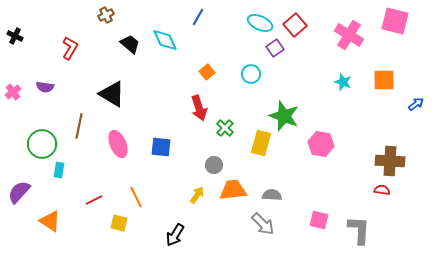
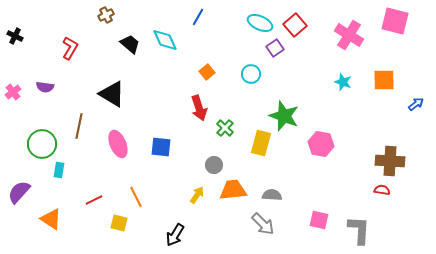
orange triangle at (50, 221): moved 1 px right, 2 px up
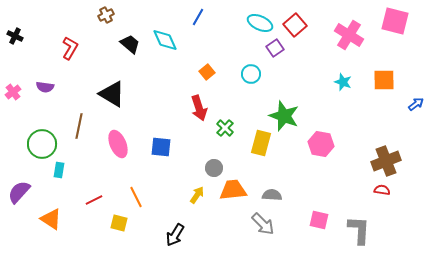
brown cross at (390, 161): moved 4 px left; rotated 24 degrees counterclockwise
gray circle at (214, 165): moved 3 px down
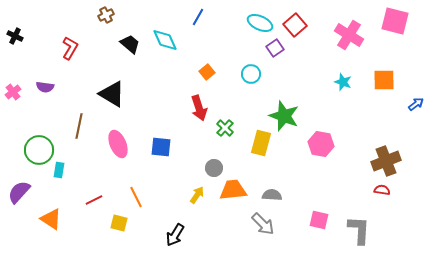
green circle at (42, 144): moved 3 px left, 6 px down
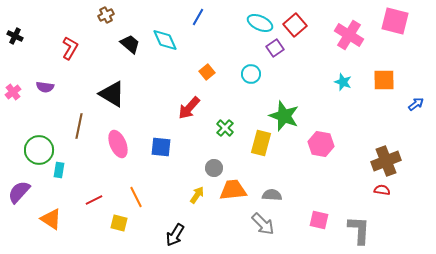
red arrow at (199, 108): moved 10 px left; rotated 60 degrees clockwise
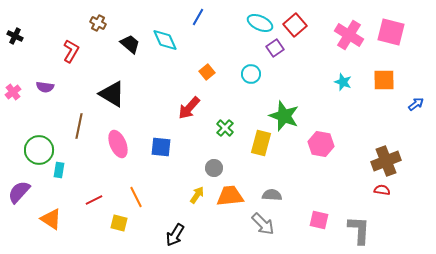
brown cross at (106, 15): moved 8 px left, 8 px down; rotated 35 degrees counterclockwise
pink square at (395, 21): moved 4 px left, 11 px down
red L-shape at (70, 48): moved 1 px right, 3 px down
orange trapezoid at (233, 190): moved 3 px left, 6 px down
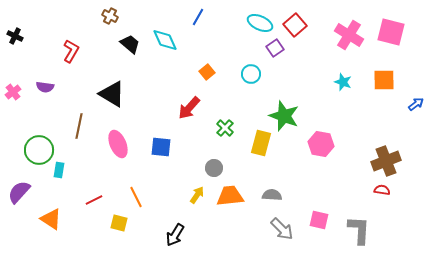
brown cross at (98, 23): moved 12 px right, 7 px up
gray arrow at (263, 224): moved 19 px right, 5 px down
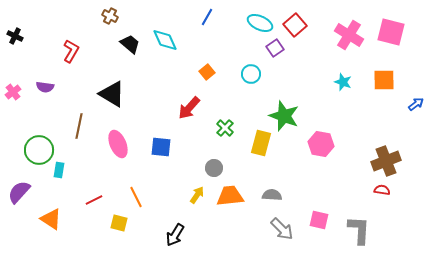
blue line at (198, 17): moved 9 px right
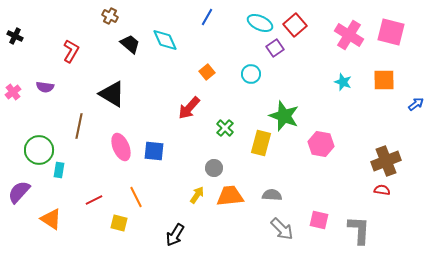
pink ellipse at (118, 144): moved 3 px right, 3 px down
blue square at (161, 147): moved 7 px left, 4 px down
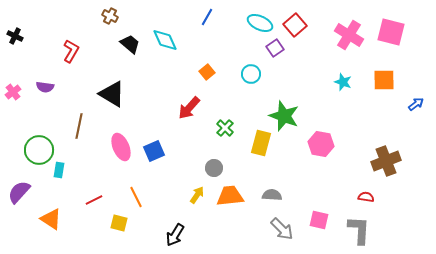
blue square at (154, 151): rotated 30 degrees counterclockwise
red semicircle at (382, 190): moved 16 px left, 7 px down
